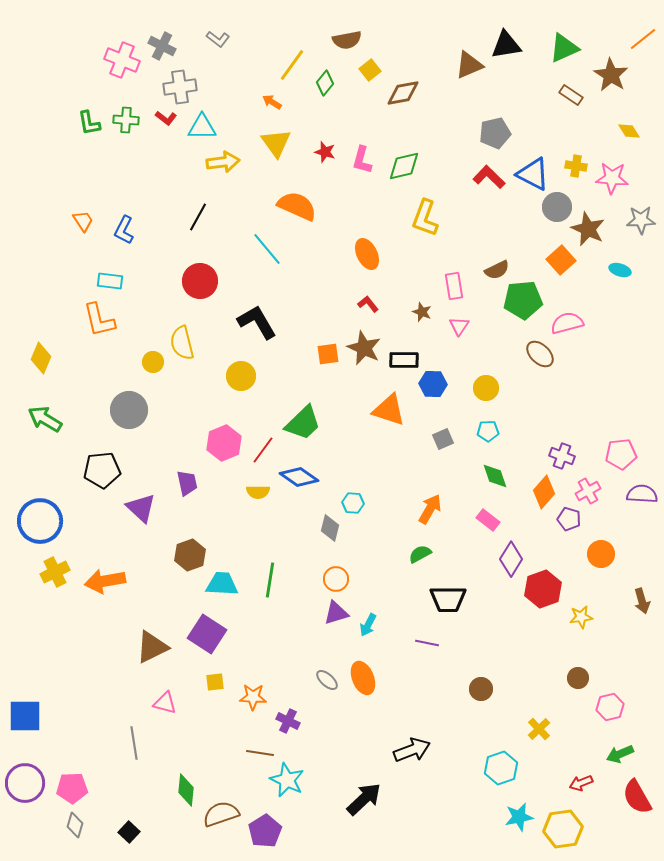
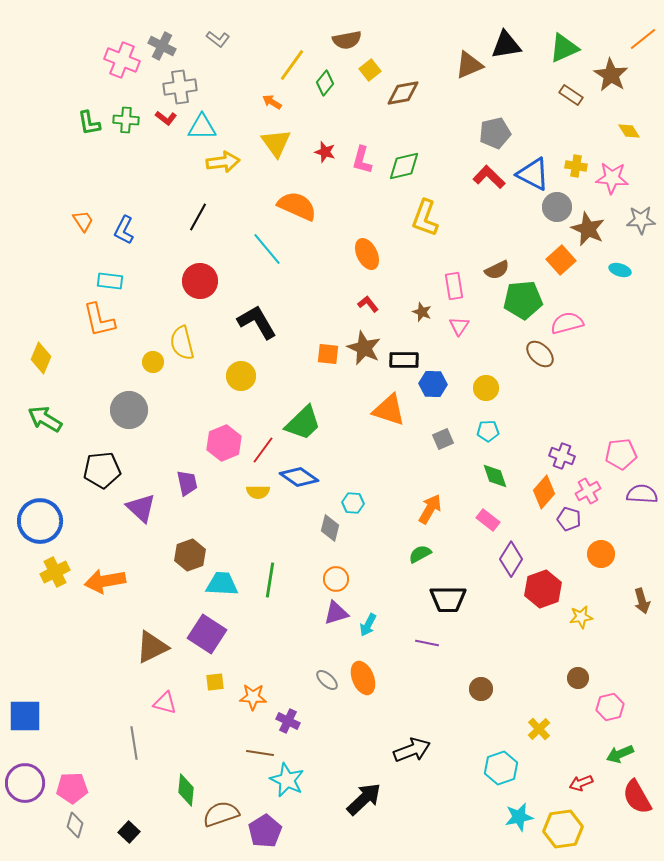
orange square at (328, 354): rotated 15 degrees clockwise
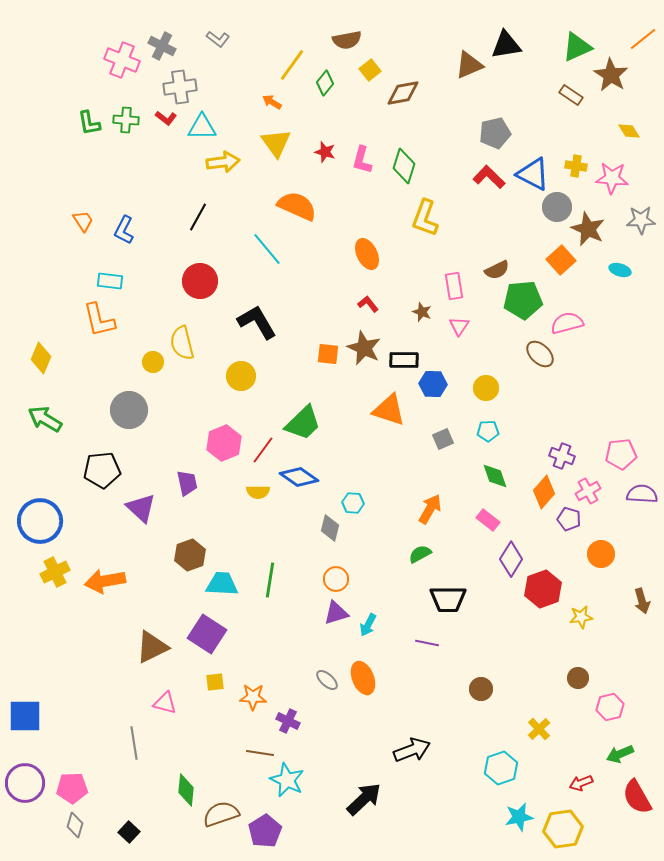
green triangle at (564, 48): moved 13 px right, 1 px up
green diamond at (404, 166): rotated 60 degrees counterclockwise
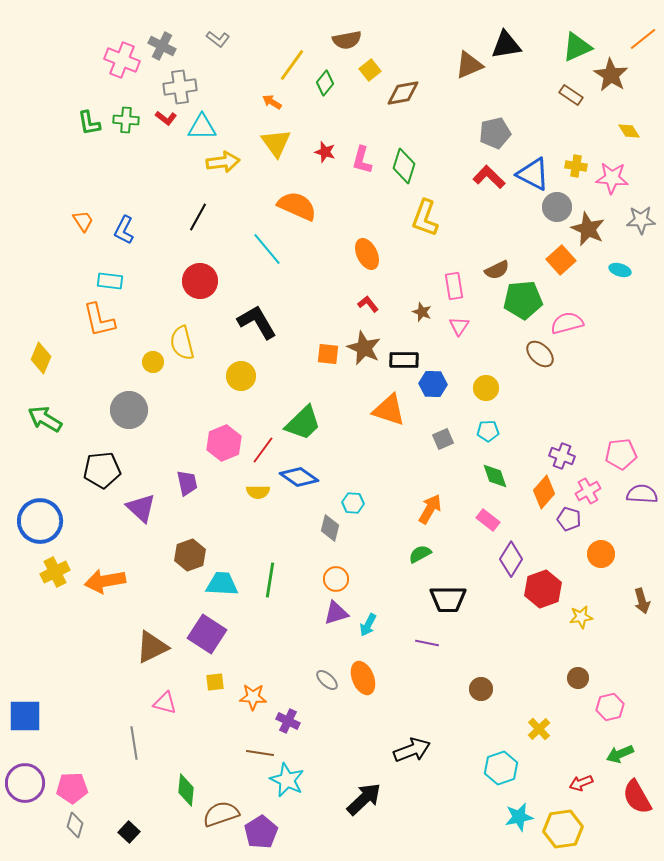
purple pentagon at (265, 831): moved 4 px left, 1 px down
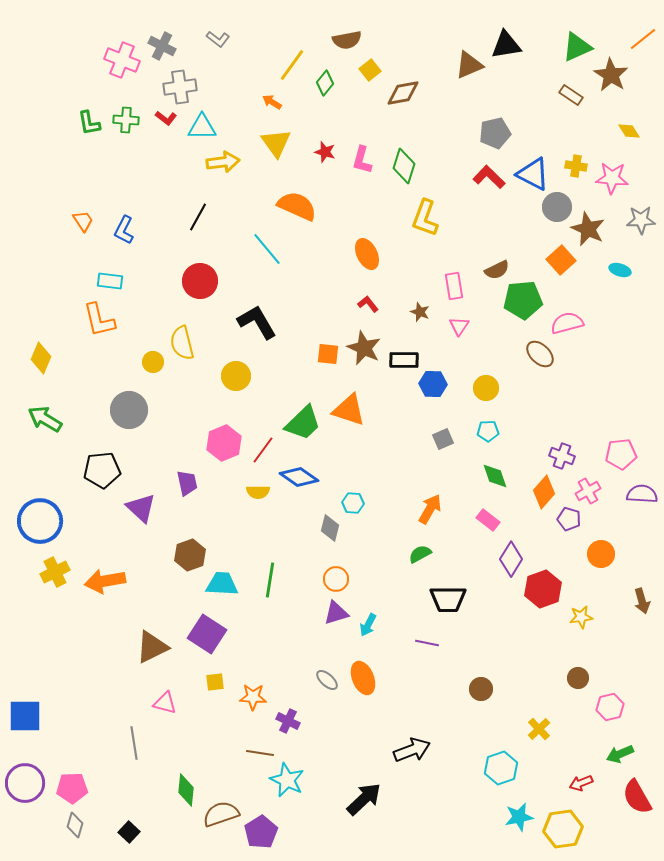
brown star at (422, 312): moved 2 px left
yellow circle at (241, 376): moved 5 px left
orange triangle at (389, 410): moved 40 px left
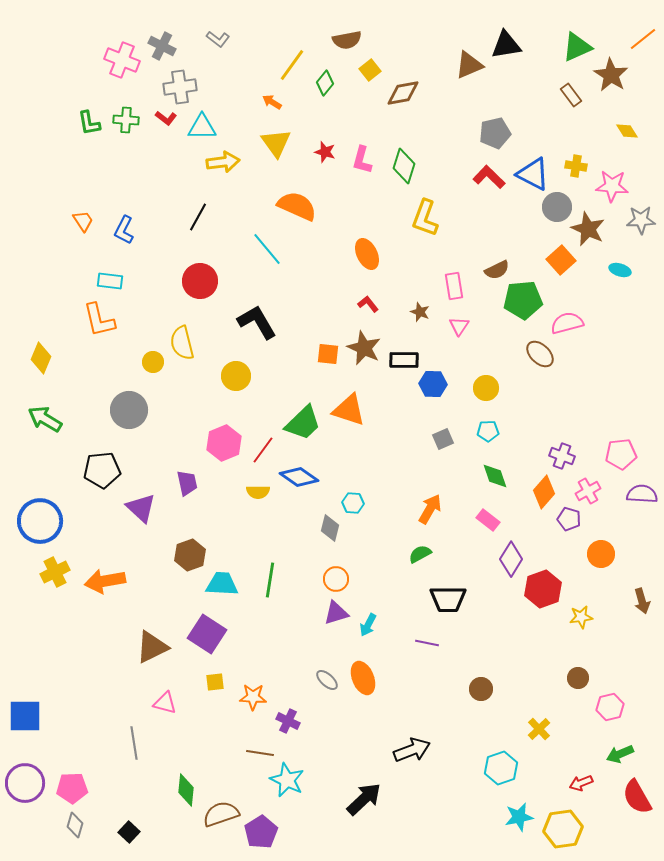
brown rectangle at (571, 95): rotated 20 degrees clockwise
yellow diamond at (629, 131): moved 2 px left
pink star at (612, 178): moved 8 px down
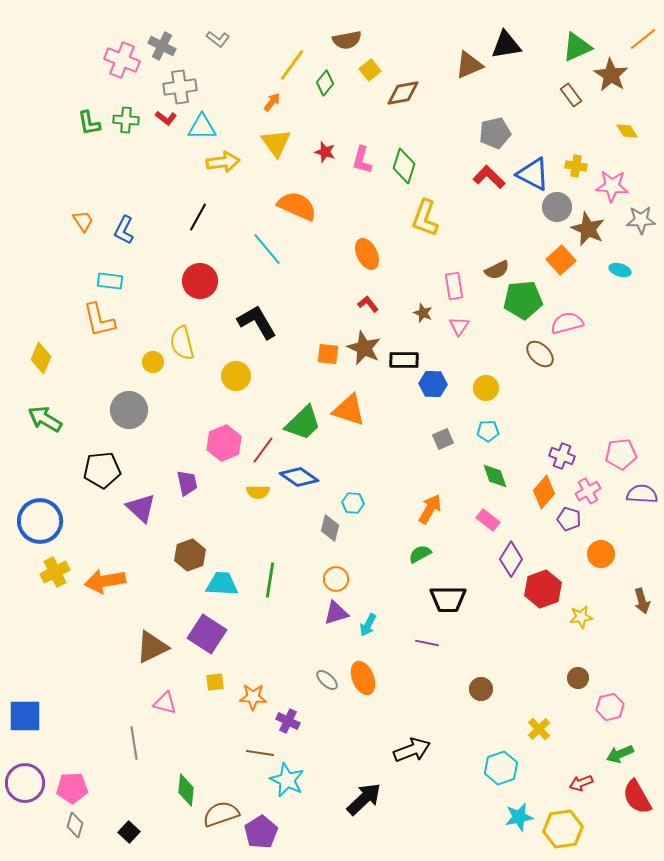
orange arrow at (272, 102): rotated 96 degrees clockwise
brown star at (420, 312): moved 3 px right, 1 px down
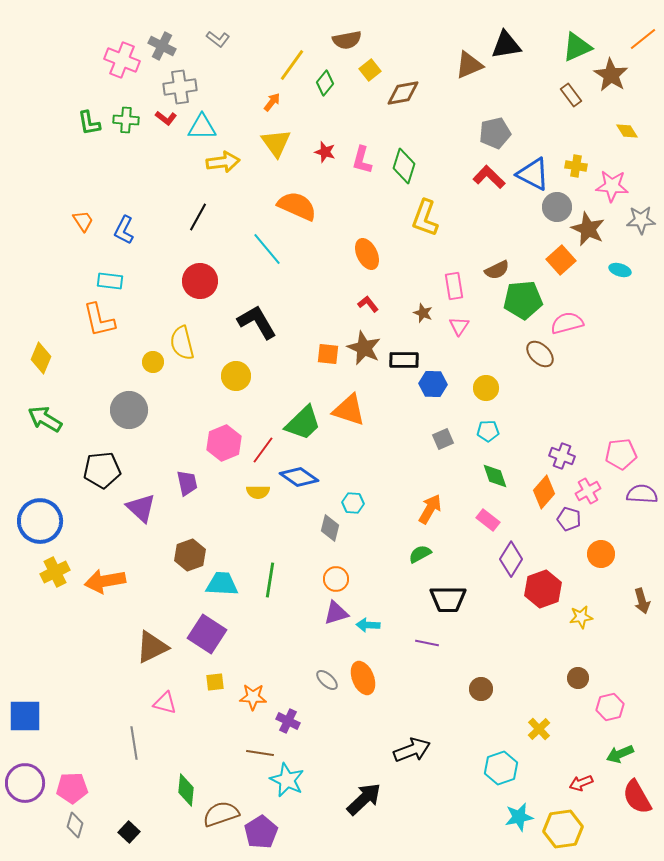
cyan arrow at (368, 625): rotated 65 degrees clockwise
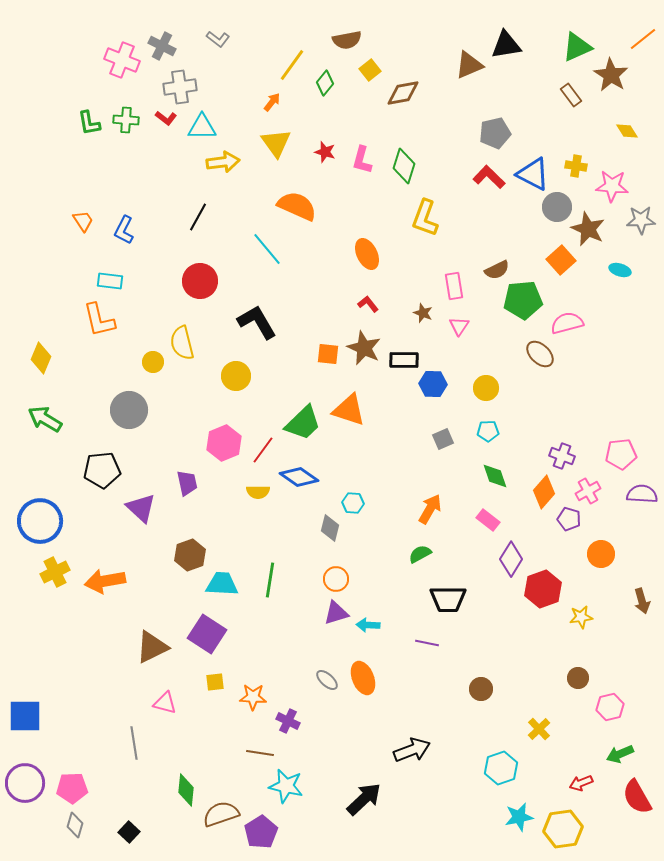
cyan star at (287, 780): moved 1 px left, 6 px down; rotated 12 degrees counterclockwise
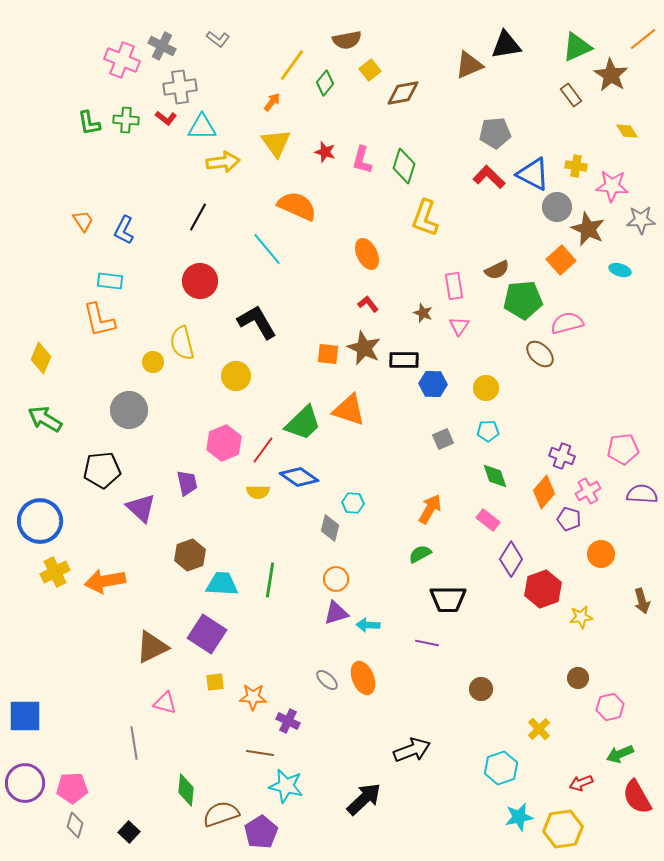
gray pentagon at (495, 133): rotated 8 degrees clockwise
pink pentagon at (621, 454): moved 2 px right, 5 px up
